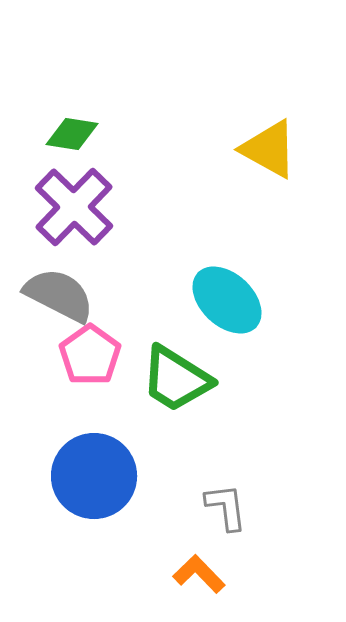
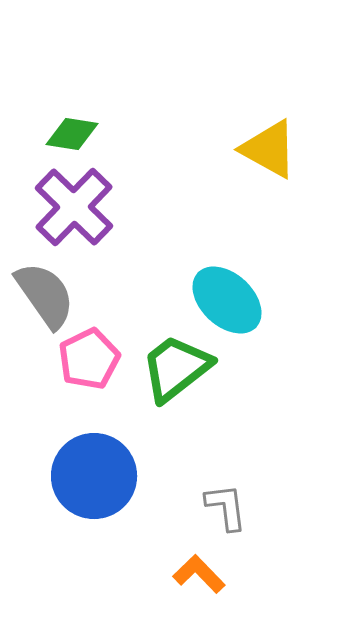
gray semicircle: moved 14 px left; rotated 28 degrees clockwise
pink pentagon: moved 1 px left, 4 px down; rotated 10 degrees clockwise
green trapezoid: moved 11 px up; rotated 110 degrees clockwise
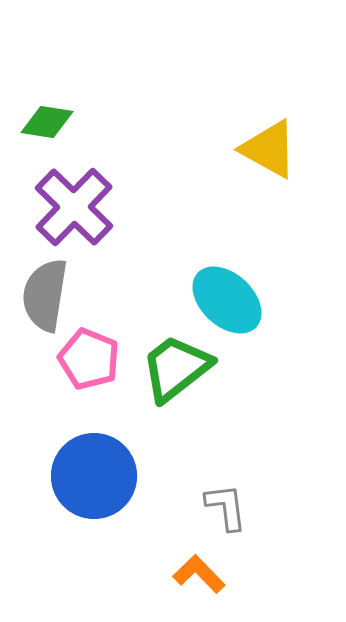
green diamond: moved 25 px left, 12 px up
gray semicircle: rotated 136 degrees counterclockwise
pink pentagon: rotated 24 degrees counterclockwise
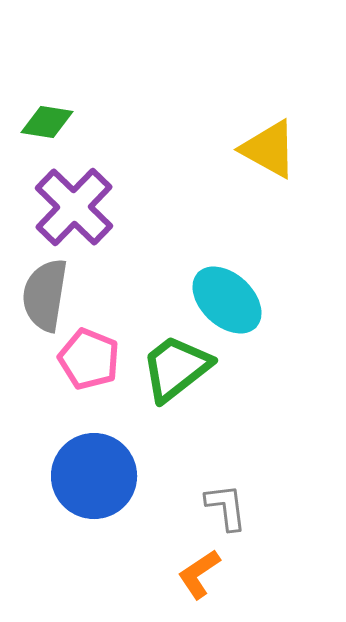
orange L-shape: rotated 80 degrees counterclockwise
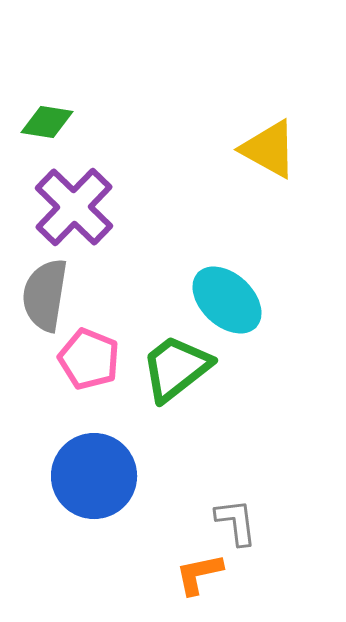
gray L-shape: moved 10 px right, 15 px down
orange L-shape: rotated 22 degrees clockwise
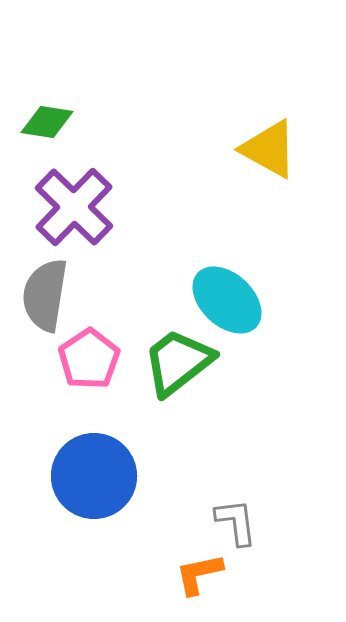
pink pentagon: rotated 16 degrees clockwise
green trapezoid: moved 2 px right, 6 px up
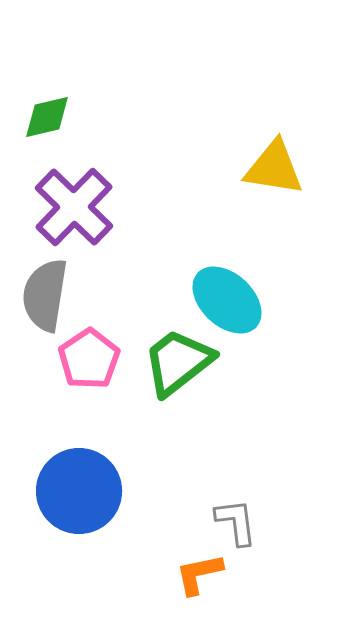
green diamond: moved 5 px up; rotated 22 degrees counterclockwise
yellow triangle: moved 5 px right, 19 px down; rotated 20 degrees counterclockwise
blue circle: moved 15 px left, 15 px down
